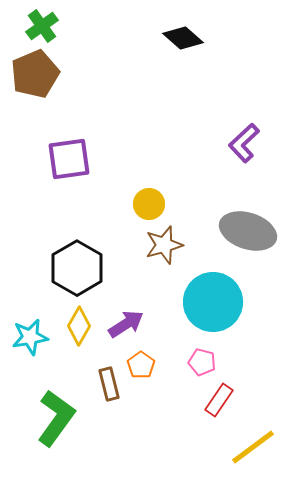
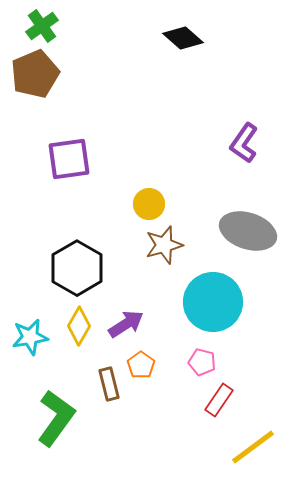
purple L-shape: rotated 12 degrees counterclockwise
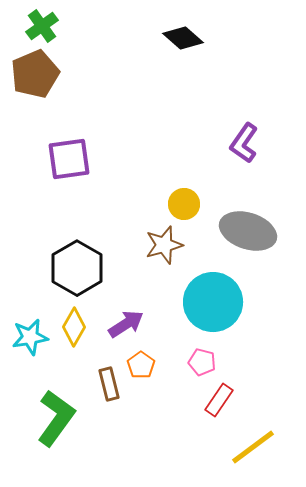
yellow circle: moved 35 px right
yellow diamond: moved 5 px left, 1 px down
